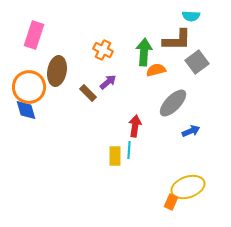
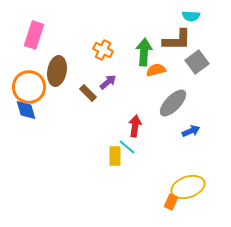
cyan line: moved 2 px left, 3 px up; rotated 54 degrees counterclockwise
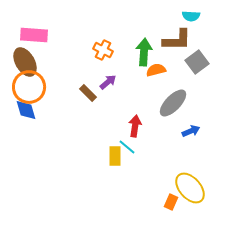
pink rectangle: rotated 76 degrees clockwise
brown ellipse: moved 32 px left, 9 px up; rotated 40 degrees counterclockwise
yellow ellipse: moved 2 px right, 1 px down; rotated 68 degrees clockwise
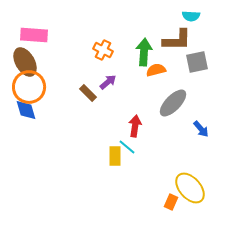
gray square: rotated 25 degrees clockwise
blue arrow: moved 10 px right, 2 px up; rotated 72 degrees clockwise
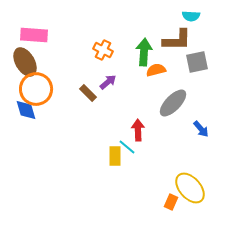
orange circle: moved 7 px right, 2 px down
red arrow: moved 3 px right, 4 px down; rotated 10 degrees counterclockwise
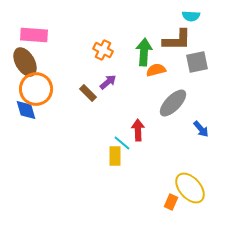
cyan line: moved 5 px left, 4 px up
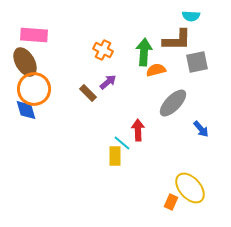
orange circle: moved 2 px left
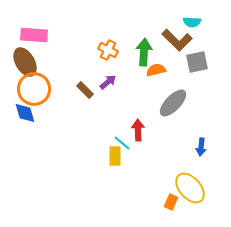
cyan semicircle: moved 1 px right, 6 px down
brown L-shape: rotated 44 degrees clockwise
orange cross: moved 5 px right
brown rectangle: moved 3 px left, 3 px up
blue diamond: moved 1 px left, 3 px down
blue arrow: moved 18 px down; rotated 48 degrees clockwise
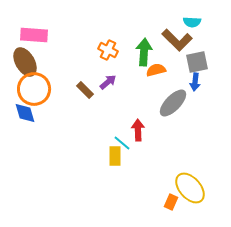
blue arrow: moved 6 px left, 65 px up
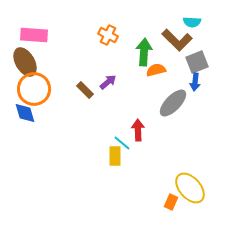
orange cross: moved 15 px up
gray square: rotated 10 degrees counterclockwise
